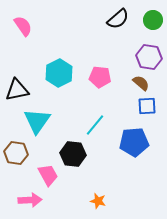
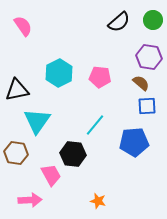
black semicircle: moved 1 px right, 3 px down
pink trapezoid: moved 3 px right
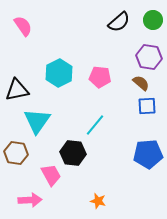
blue pentagon: moved 14 px right, 12 px down
black hexagon: moved 1 px up
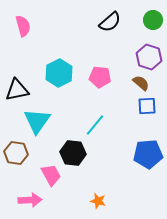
black semicircle: moved 9 px left
pink semicircle: rotated 20 degrees clockwise
purple hexagon: rotated 10 degrees clockwise
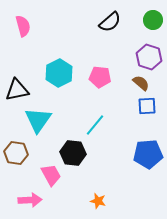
cyan triangle: moved 1 px right, 1 px up
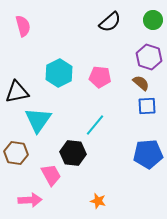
black triangle: moved 2 px down
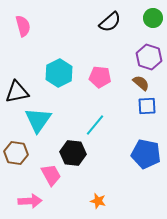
green circle: moved 2 px up
blue pentagon: moved 2 px left; rotated 16 degrees clockwise
pink arrow: moved 1 px down
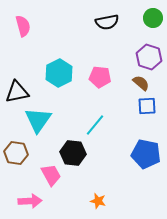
black semicircle: moved 3 px left; rotated 30 degrees clockwise
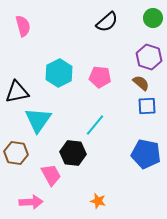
black semicircle: rotated 30 degrees counterclockwise
pink arrow: moved 1 px right, 1 px down
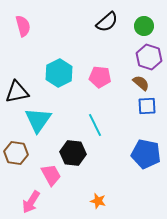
green circle: moved 9 px left, 8 px down
cyan line: rotated 65 degrees counterclockwise
pink arrow: rotated 125 degrees clockwise
